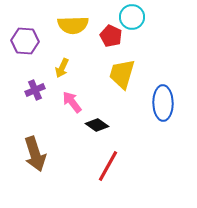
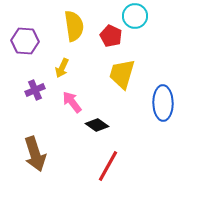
cyan circle: moved 3 px right, 1 px up
yellow semicircle: moved 1 px right, 1 px down; rotated 96 degrees counterclockwise
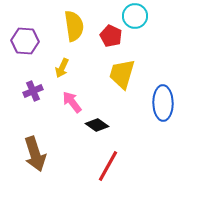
purple cross: moved 2 px left, 1 px down
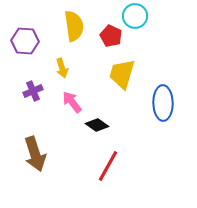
yellow arrow: rotated 42 degrees counterclockwise
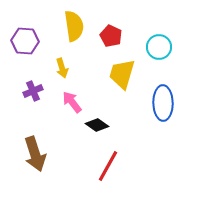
cyan circle: moved 24 px right, 31 px down
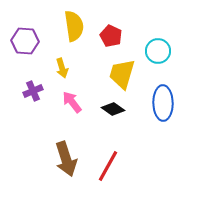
cyan circle: moved 1 px left, 4 px down
black diamond: moved 16 px right, 16 px up
brown arrow: moved 31 px right, 5 px down
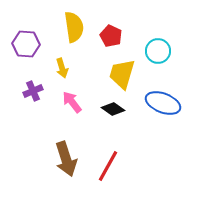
yellow semicircle: moved 1 px down
purple hexagon: moved 1 px right, 3 px down
blue ellipse: rotated 68 degrees counterclockwise
